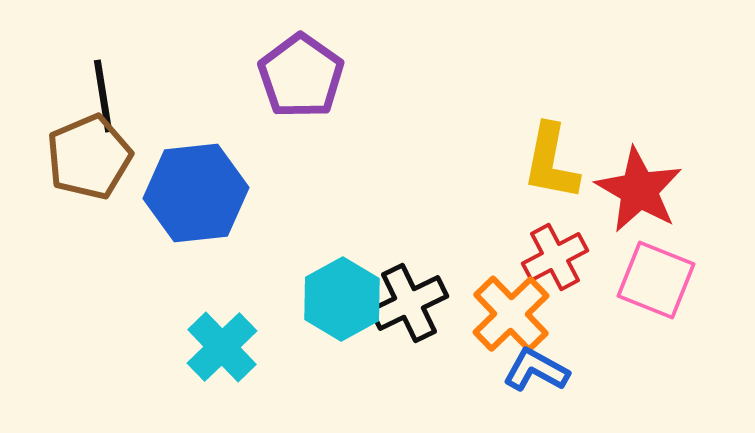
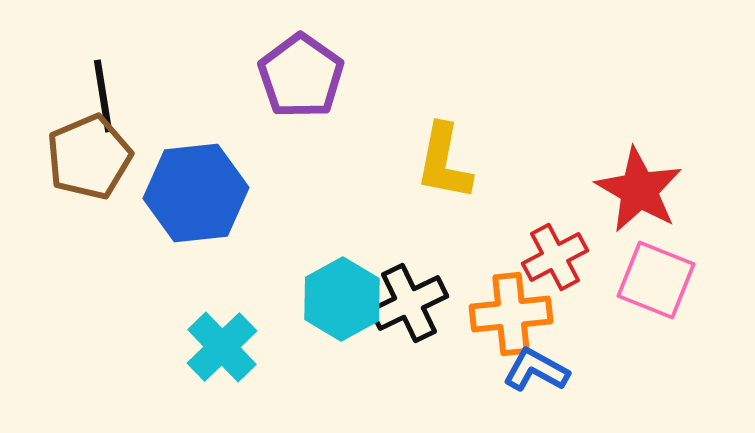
yellow L-shape: moved 107 px left
orange cross: rotated 38 degrees clockwise
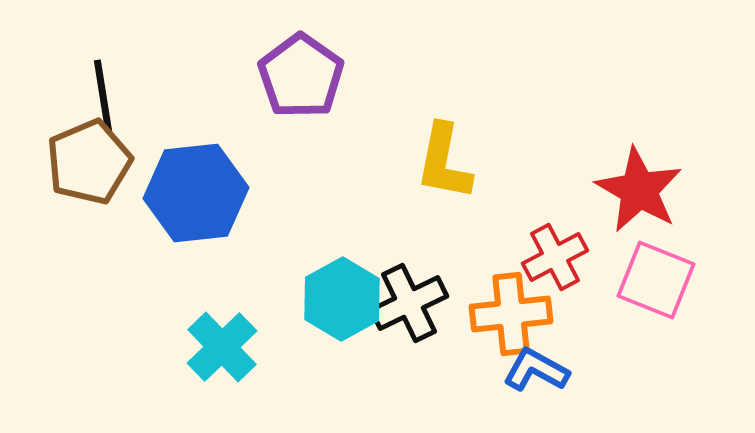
brown pentagon: moved 5 px down
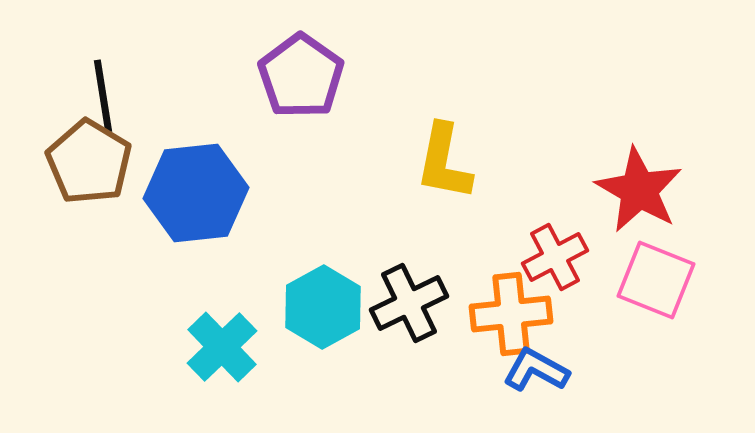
brown pentagon: rotated 18 degrees counterclockwise
cyan hexagon: moved 19 px left, 8 px down
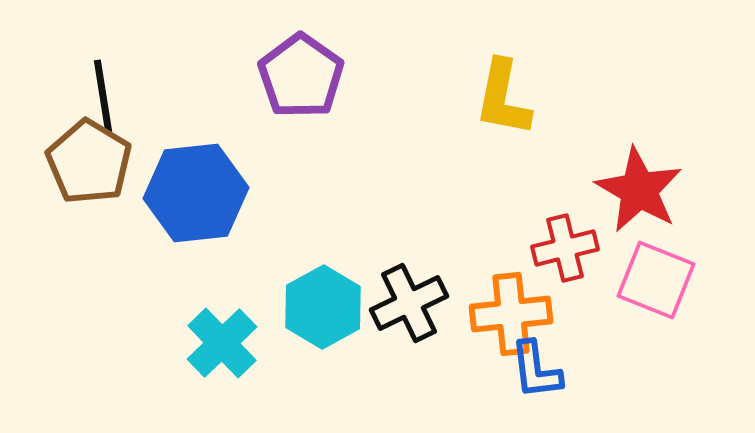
yellow L-shape: moved 59 px right, 64 px up
red cross: moved 10 px right, 9 px up; rotated 14 degrees clockwise
cyan cross: moved 4 px up
blue L-shape: rotated 126 degrees counterclockwise
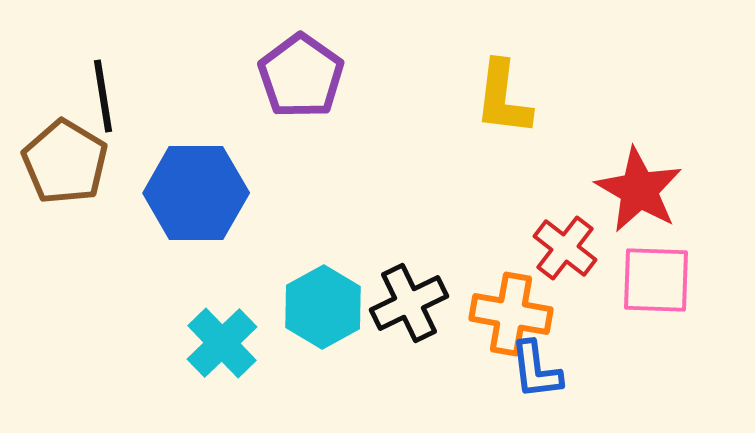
yellow L-shape: rotated 4 degrees counterclockwise
brown pentagon: moved 24 px left
blue hexagon: rotated 6 degrees clockwise
red cross: rotated 38 degrees counterclockwise
pink square: rotated 20 degrees counterclockwise
orange cross: rotated 16 degrees clockwise
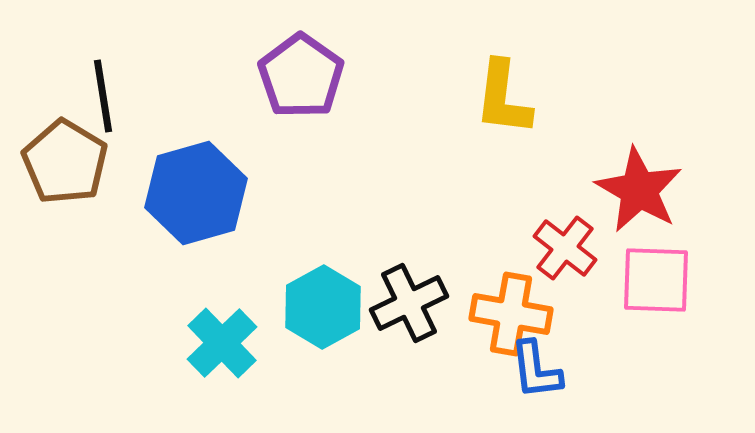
blue hexagon: rotated 16 degrees counterclockwise
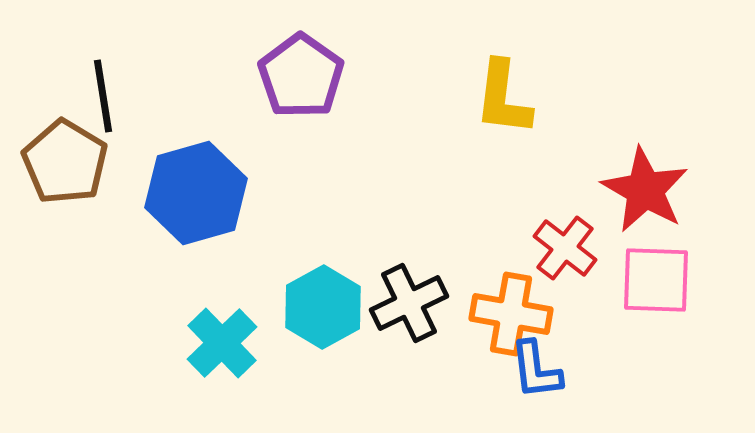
red star: moved 6 px right
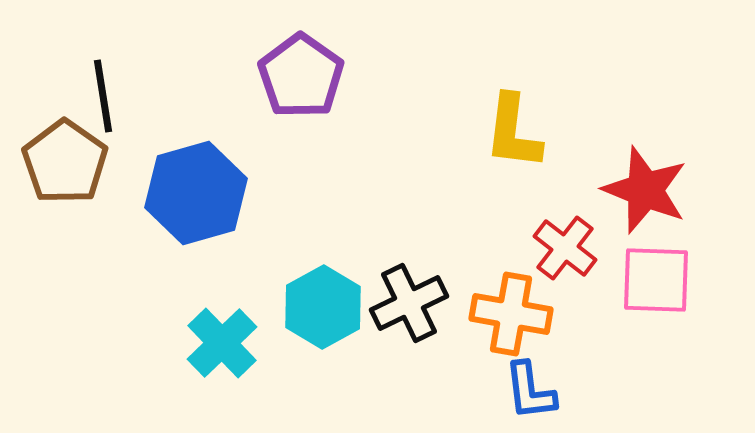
yellow L-shape: moved 10 px right, 34 px down
brown pentagon: rotated 4 degrees clockwise
red star: rotated 8 degrees counterclockwise
blue L-shape: moved 6 px left, 21 px down
